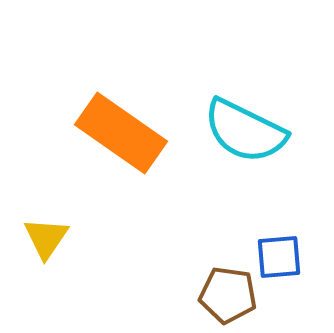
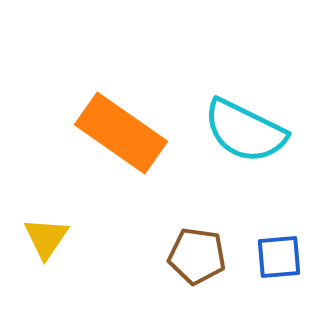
brown pentagon: moved 31 px left, 39 px up
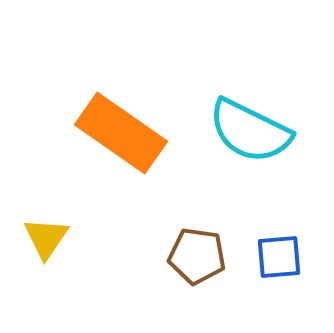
cyan semicircle: moved 5 px right
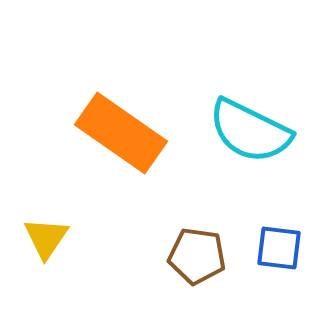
blue square: moved 9 px up; rotated 12 degrees clockwise
